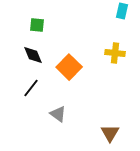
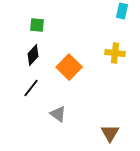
black diamond: rotated 65 degrees clockwise
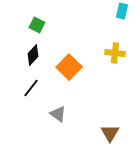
green square: rotated 21 degrees clockwise
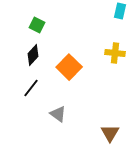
cyan rectangle: moved 2 px left
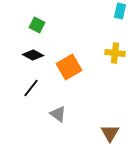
black diamond: rotated 75 degrees clockwise
orange square: rotated 15 degrees clockwise
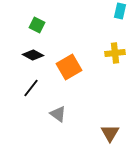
yellow cross: rotated 12 degrees counterclockwise
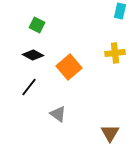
orange square: rotated 10 degrees counterclockwise
black line: moved 2 px left, 1 px up
